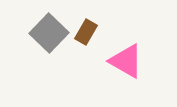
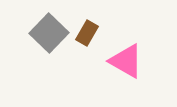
brown rectangle: moved 1 px right, 1 px down
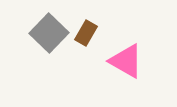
brown rectangle: moved 1 px left
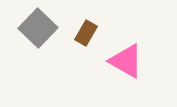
gray square: moved 11 px left, 5 px up
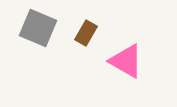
gray square: rotated 21 degrees counterclockwise
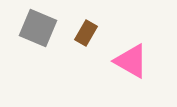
pink triangle: moved 5 px right
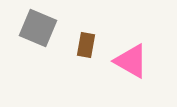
brown rectangle: moved 12 px down; rotated 20 degrees counterclockwise
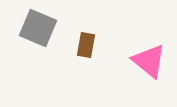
pink triangle: moved 18 px right; rotated 9 degrees clockwise
